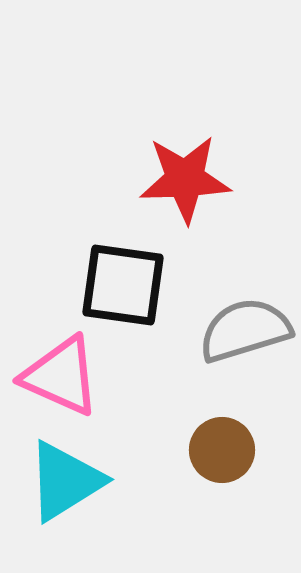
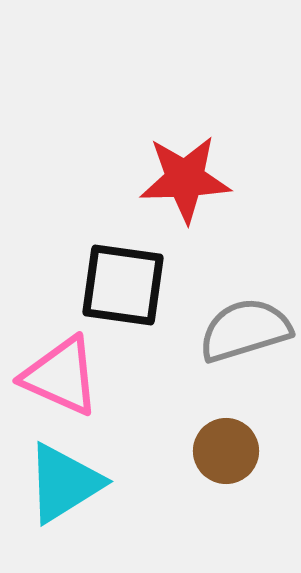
brown circle: moved 4 px right, 1 px down
cyan triangle: moved 1 px left, 2 px down
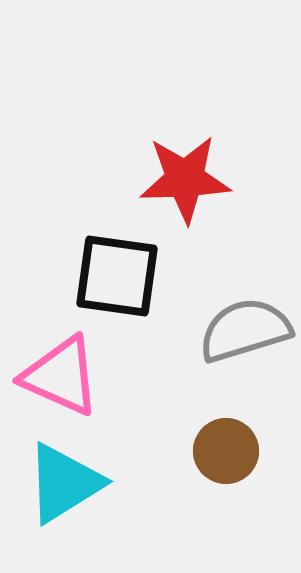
black square: moved 6 px left, 9 px up
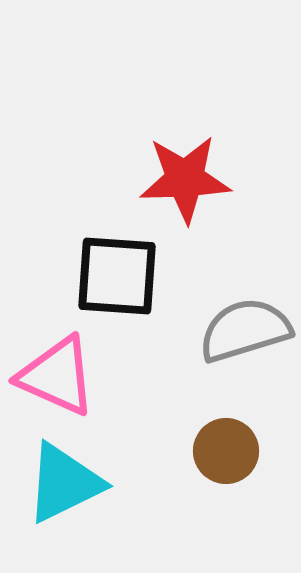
black square: rotated 4 degrees counterclockwise
pink triangle: moved 4 px left
cyan triangle: rotated 6 degrees clockwise
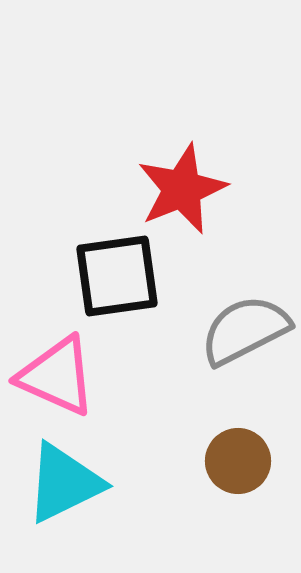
red star: moved 3 px left, 10 px down; rotated 20 degrees counterclockwise
black square: rotated 12 degrees counterclockwise
gray semicircle: rotated 10 degrees counterclockwise
brown circle: moved 12 px right, 10 px down
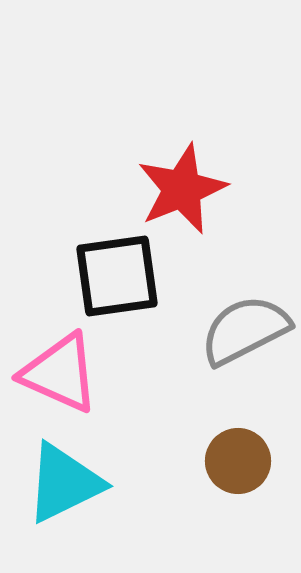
pink triangle: moved 3 px right, 3 px up
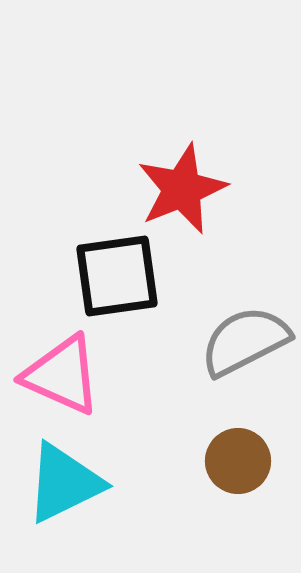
gray semicircle: moved 11 px down
pink triangle: moved 2 px right, 2 px down
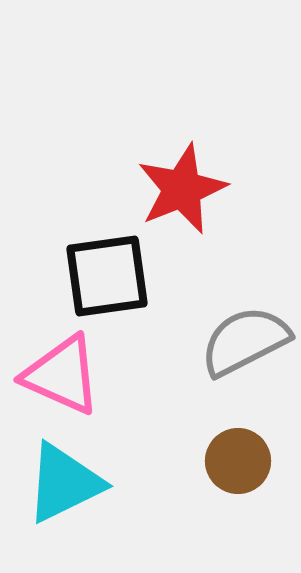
black square: moved 10 px left
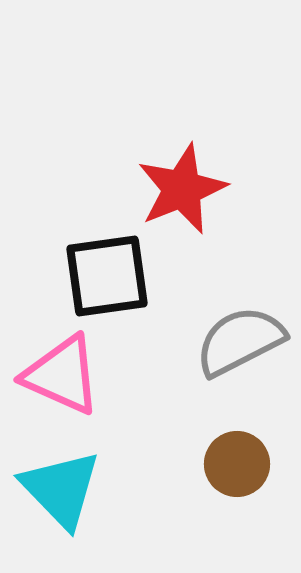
gray semicircle: moved 5 px left
brown circle: moved 1 px left, 3 px down
cyan triangle: moved 3 px left, 6 px down; rotated 48 degrees counterclockwise
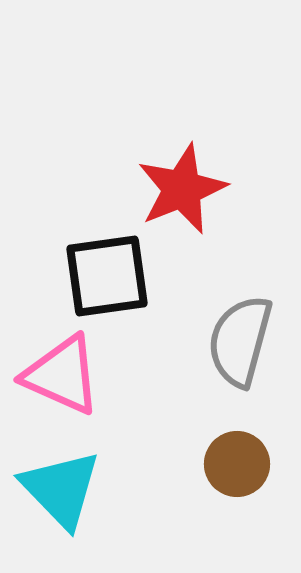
gray semicircle: rotated 48 degrees counterclockwise
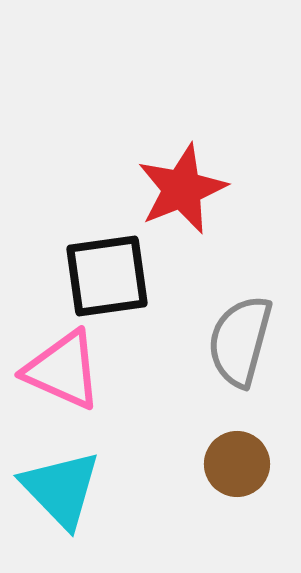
pink triangle: moved 1 px right, 5 px up
